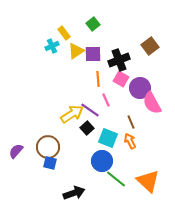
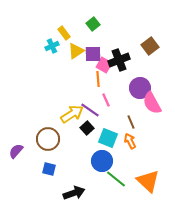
pink square: moved 17 px left, 14 px up
brown circle: moved 8 px up
blue square: moved 1 px left, 6 px down
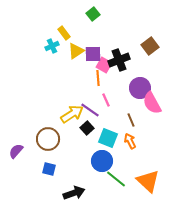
green square: moved 10 px up
orange line: moved 1 px up
brown line: moved 2 px up
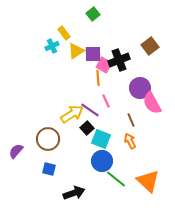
pink line: moved 1 px down
cyan square: moved 7 px left, 1 px down
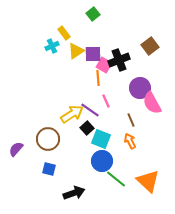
purple semicircle: moved 2 px up
